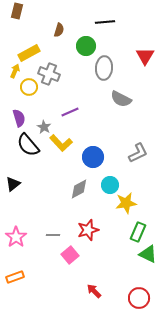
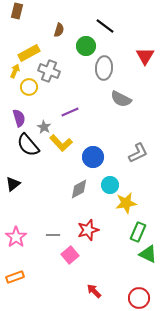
black line: moved 4 px down; rotated 42 degrees clockwise
gray cross: moved 3 px up
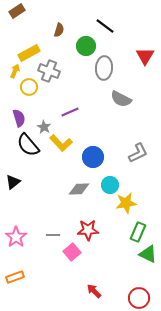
brown rectangle: rotated 42 degrees clockwise
black triangle: moved 2 px up
gray diamond: rotated 25 degrees clockwise
red star: rotated 15 degrees clockwise
pink square: moved 2 px right, 3 px up
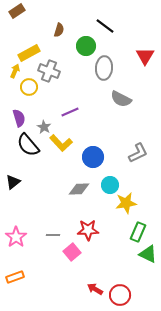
red arrow: moved 1 px right, 2 px up; rotated 14 degrees counterclockwise
red circle: moved 19 px left, 3 px up
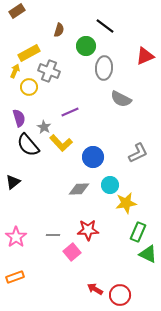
red triangle: rotated 36 degrees clockwise
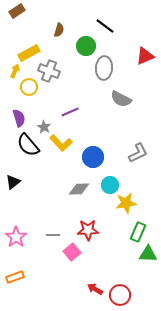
green triangle: rotated 24 degrees counterclockwise
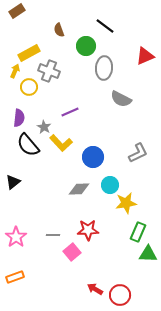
brown semicircle: rotated 144 degrees clockwise
purple semicircle: rotated 24 degrees clockwise
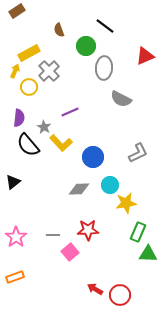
gray cross: rotated 25 degrees clockwise
pink square: moved 2 px left
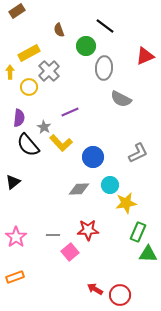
yellow arrow: moved 5 px left, 1 px down; rotated 24 degrees counterclockwise
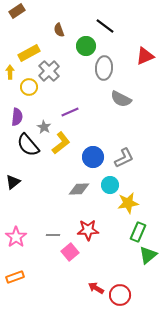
purple semicircle: moved 2 px left, 1 px up
yellow L-shape: rotated 85 degrees counterclockwise
gray L-shape: moved 14 px left, 5 px down
yellow star: moved 2 px right
green triangle: moved 1 px down; rotated 42 degrees counterclockwise
red arrow: moved 1 px right, 1 px up
